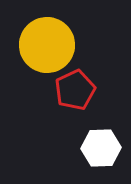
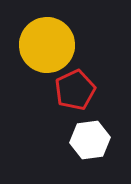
white hexagon: moved 11 px left, 8 px up; rotated 6 degrees counterclockwise
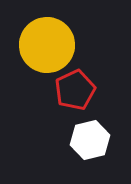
white hexagon: rotated 6 degrees counterclockwise
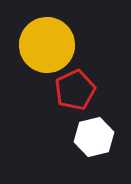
white hexagon: moved 4 px right, 3 px up
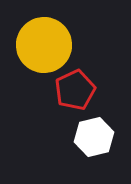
yellow circle: moved 3 px left
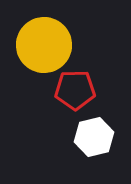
red pentagon: rotated 24 degrees clockwise
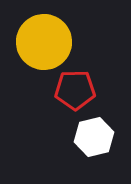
yellow circle: moved 3 px up
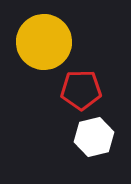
red pentagon: moved 6 px right
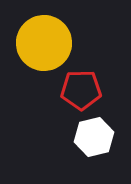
yellow circle: moved 1 px down
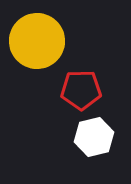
yellow circle: moved 7 px left, 2 px up
